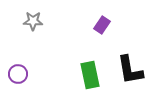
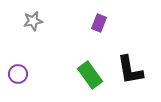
gray star: rotated 12 degrees counterclockwise
purple rectangle: moved 3 px left, 2 px up; rotated 12 degrees counterclockwise
green rectangle: rotated 24 degrees counterclockwise
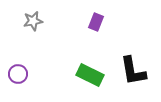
purple rectangle: moved 3 px left, 1 px up
black L-shape: moved 3 px right, 1 px down
green rectangle: rotated 28 degrees counterclockwise
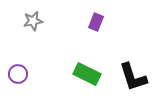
black L-shape: moved 6 px down; rotated 8 degrees counterclockwise
green rectangle: moved 3 px left, 1 px up
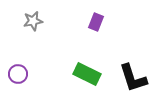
black L-shape: moved 1 px down
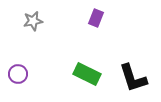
purple rectangle: moved 4 px up
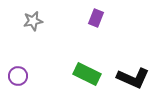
purple circle: moved 2 px down
black L-shape: rotated 48 degrees counterclockwise
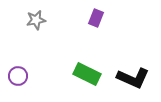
gray star: moved 3 px right, 1 px up
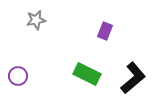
purple rectangle: moved 9 px right, 13 px down
black L-shape: rotated 64 degrees counterclockwise
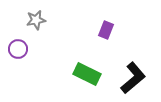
purple rectangle: moved 1 px right, 1 px up
purple circle: moved 27 px up
